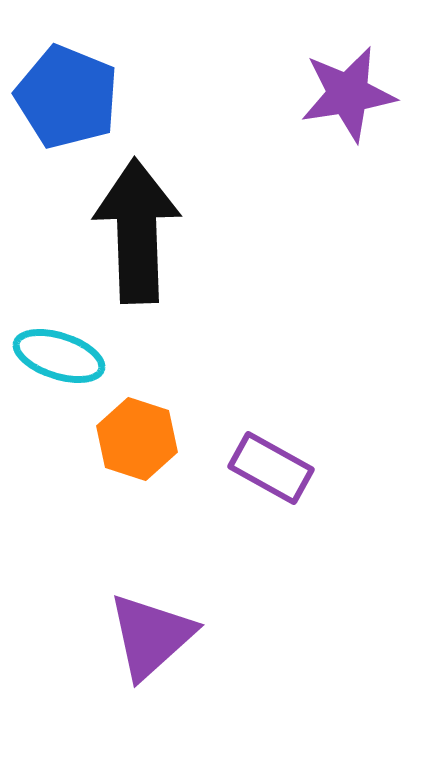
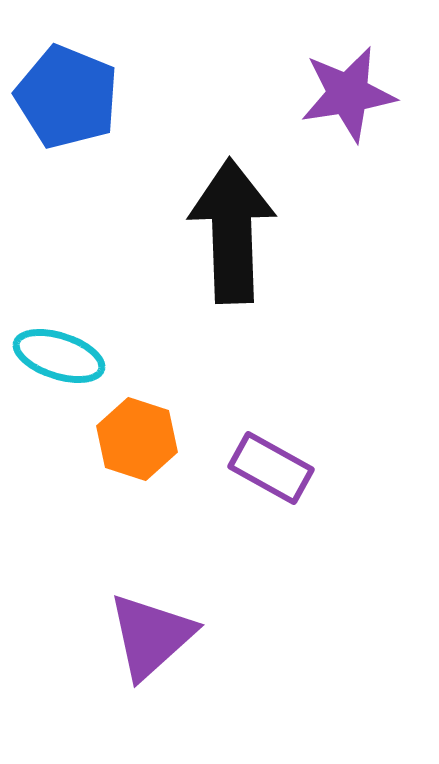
black arrow: moved 95 px right
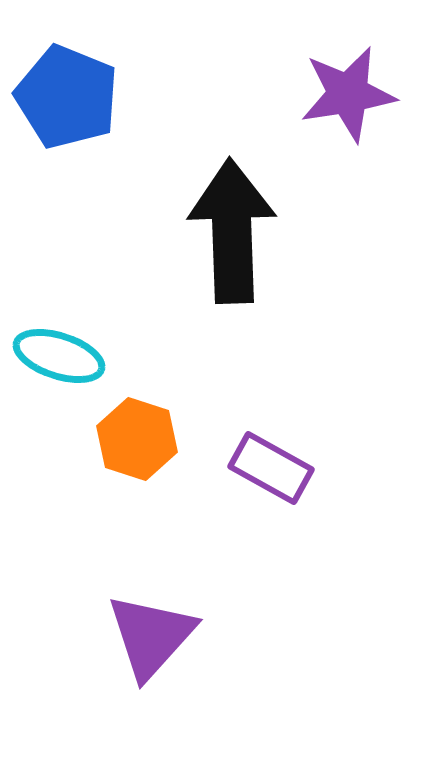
purple triangle: rotated 6 degrees counterclockwise
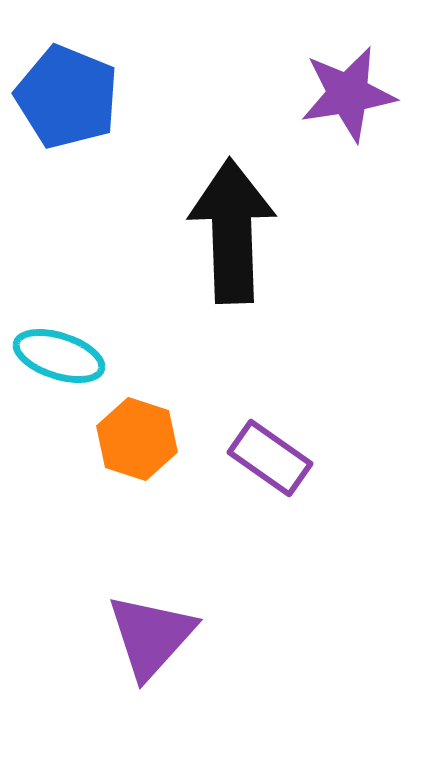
purple rectangle: moved 1 px left, 10 px up; rotated 6 degrees clockwise
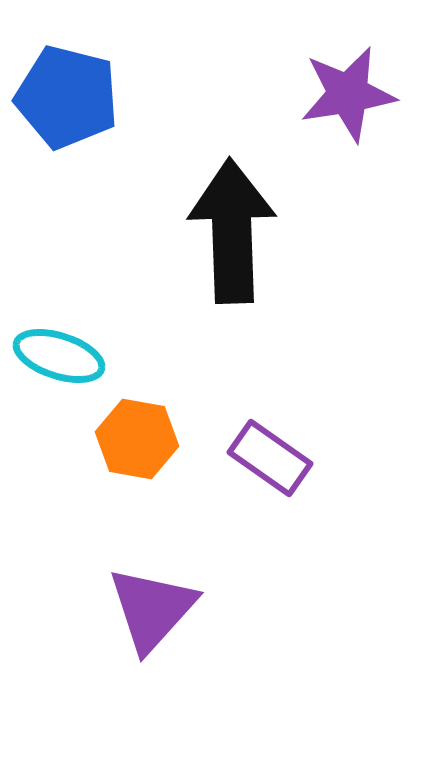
blue pentagon: rotated 8 degrees counterclockwise
orange hexagon: rotated 8 degrees counterclockwise
purple triangle: moved 1 px right, 27 px up
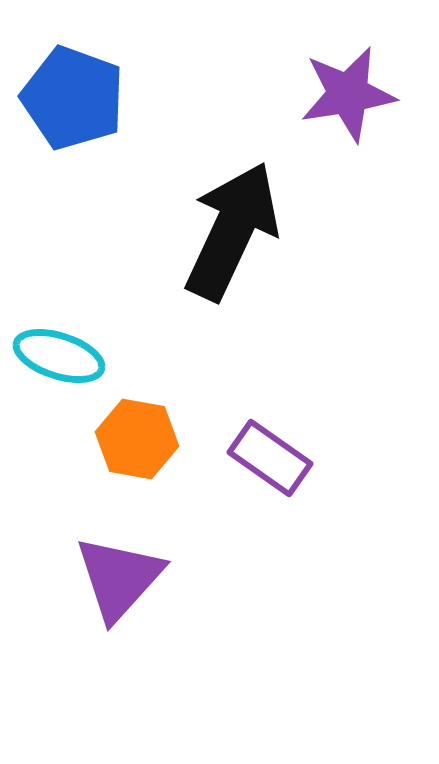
blue pentagon: moved 6 px right, 1 px down; rotated 6 degrees clockwise
black arrow: rotated 27 degrees clockwise
purple triangle: moved 33 px left, 31 px up
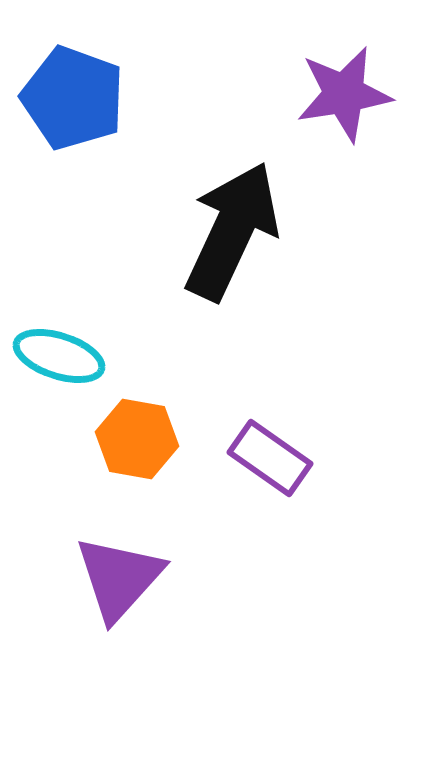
purple star: moved 4 px left
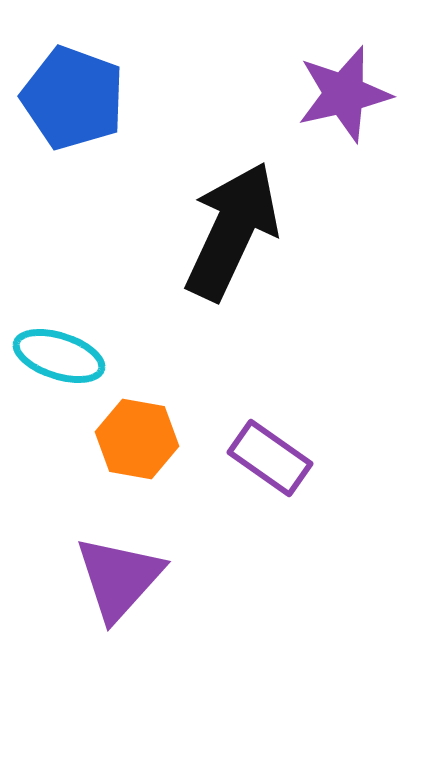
purple star: rotated 4 degrees counterclockwise
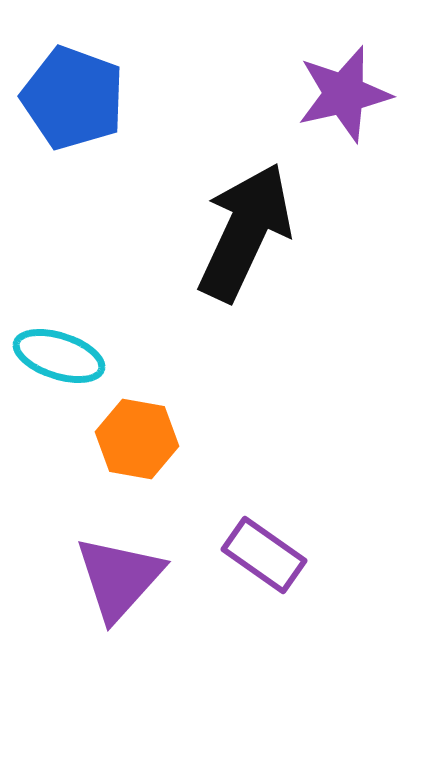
black arrow: moved 13 px right, 1 px down
purple rectangle: moved 6 px left, 97 px down
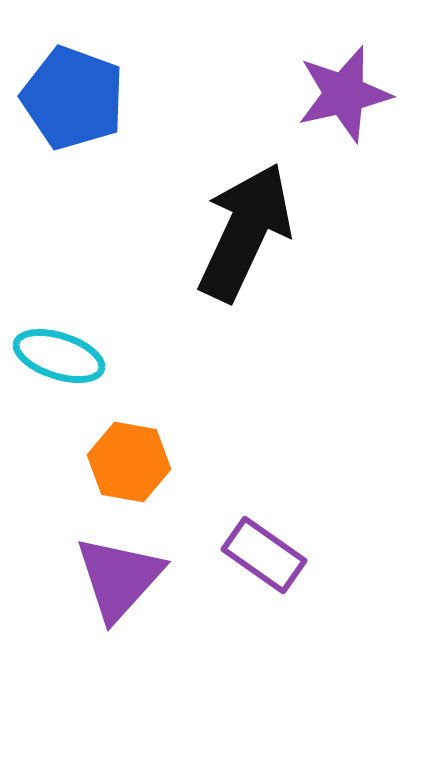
orange hexagon: moved 8 px left, 23 px down
